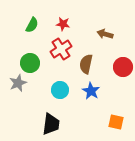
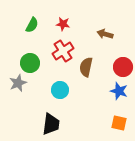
red cross: moved 2 px right, 2 px down
brown semicircle: moved 3 px down
blue star: moved 28 px right; rotated 12 degrees counterclockwise
orange square: moved 3 px right, 1 px down
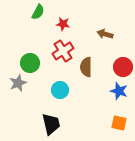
green semicircle: moved 6 px right, 13 px up
brown semicircle: rotated 12 degrees counterclockwise
black trapezoid: rotated 20 degrees counterclockwise
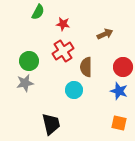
brown arrow: rotated 140 degrees clockwise
green circle: moved 1 px left, 2 px up
gray star: moved 7 px right; rotated 12 degrees clockwise
cyan circle: moved 14 px right
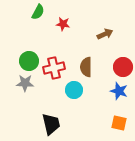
red cross: moved 9 px left, 17 px down; rotated 20 degrees clockwise
gray star: rotated 12 degrees clockwise
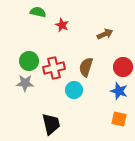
green semicircle: rotated 105 degrees counterclockwise
red star: moved 1 px left, 1 px down; rotated 16 degrees clockwise
brown semicircle: rotated 18 degrees clockwise
orange square: moved 4 px up
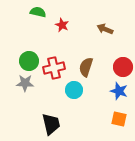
brown arrow: moved 5 px up; rotated 133 degrees counterclockwise
